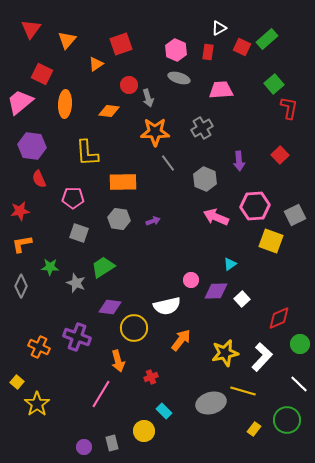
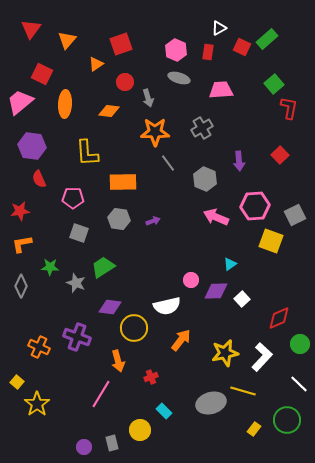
red circle at (129, 85): moved 4 px left, 3 px up
yellow circle at (144, 431): moved 4 px left, 1 px up
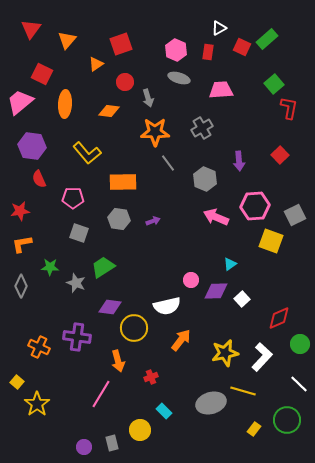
yellow L-shape at (87, 153): rotated 36 degrees counterclockwise
purple cross at (77, 337): rotated 12 degrees counterclockwise
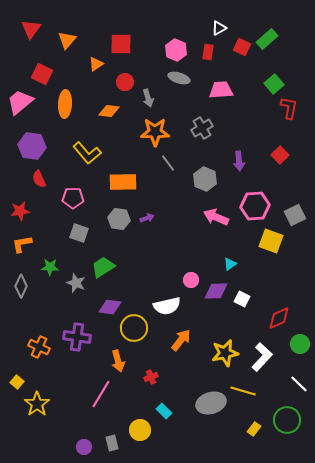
red square at (121, 44): rotated 20 degrees clockwise
purple arrow at (153, 221): moved 6 px left, 3 px up
white square at (242, 299): rotated 21 degrees counterclockwise
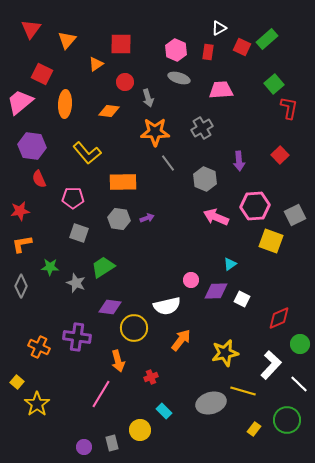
white L-shape at (262, 357): moved 9 px right, 8 px down
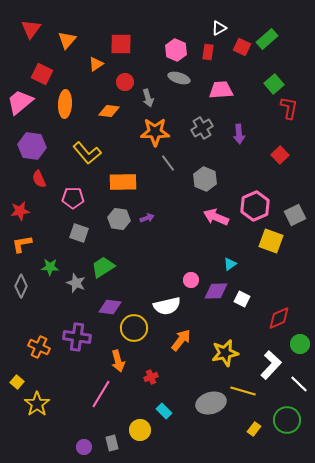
purple arrow at (239, 161): moved 27 px up
pink hexagon at (255, 206): rotated 20 degrees counterclockwise
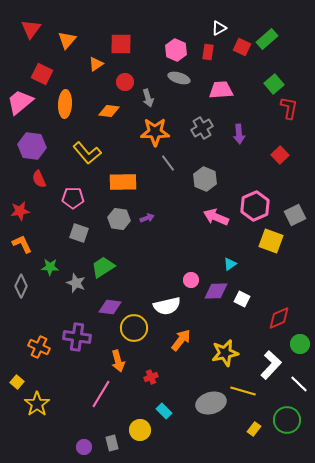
orange L-shape at (22, 244): rotated 75 degrees clockwise
